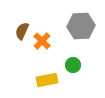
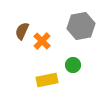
gray hexagon: rotated 8 degrees counterclockwise
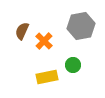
orange cross: moved 2 px right
yellow rectangle: moved 3 px up
